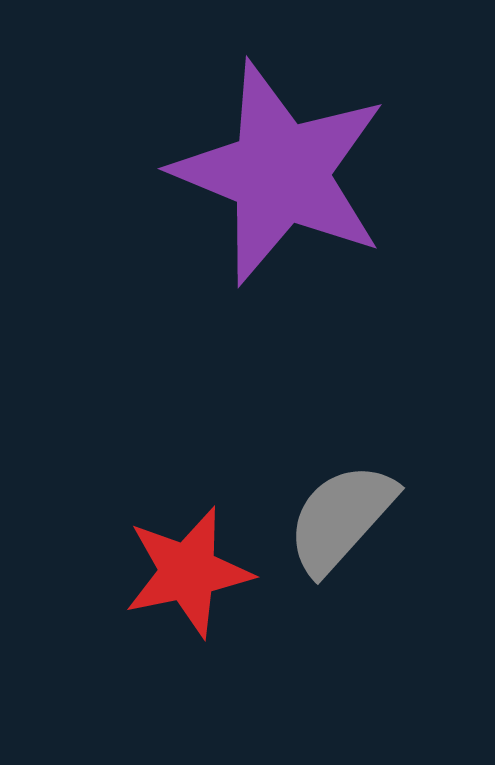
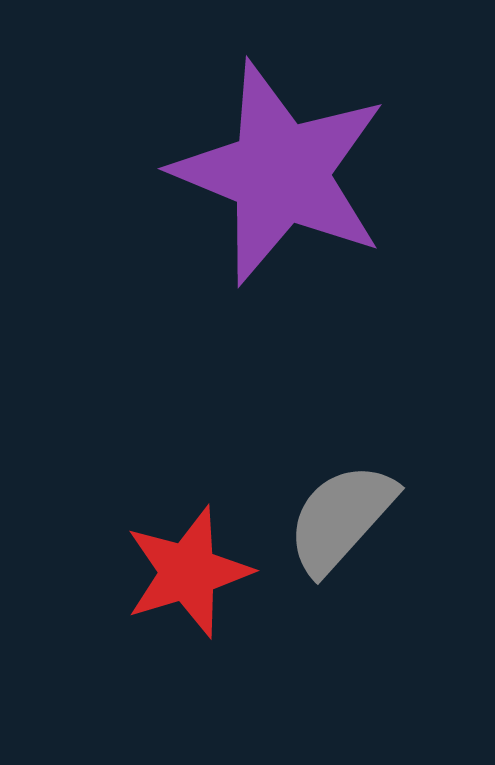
red star: rotated 5 degrees counterclockwise
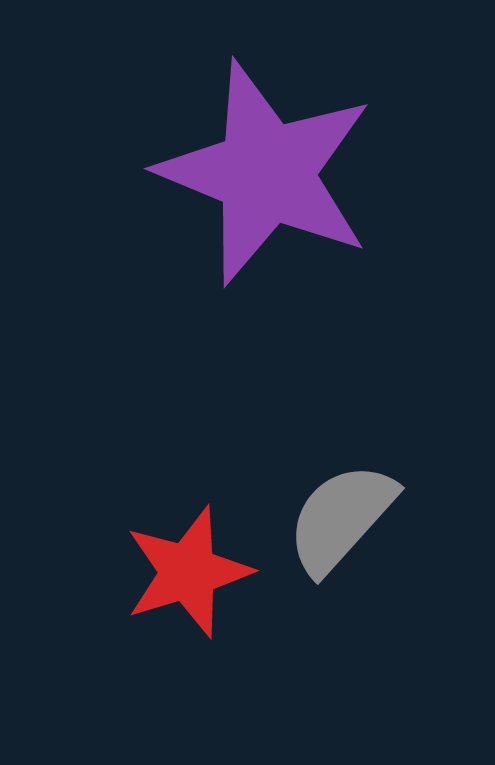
purple star: moved 14 px left
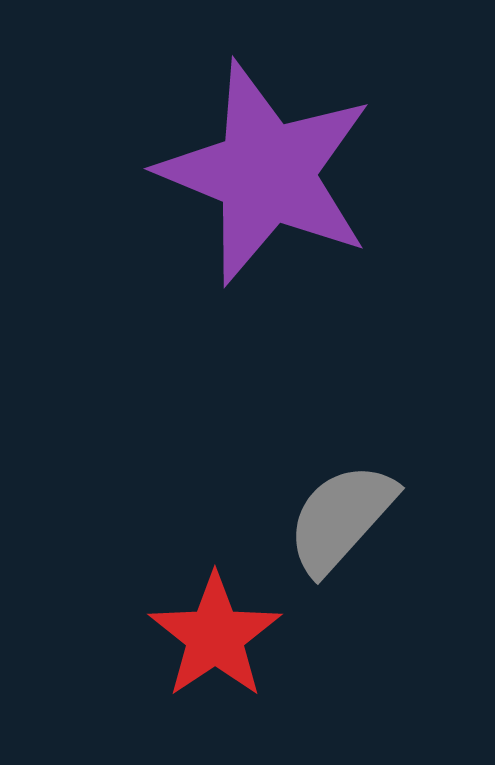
red star: moved 27 px right, 64 px down; rotated 17 degrees counterclockwise
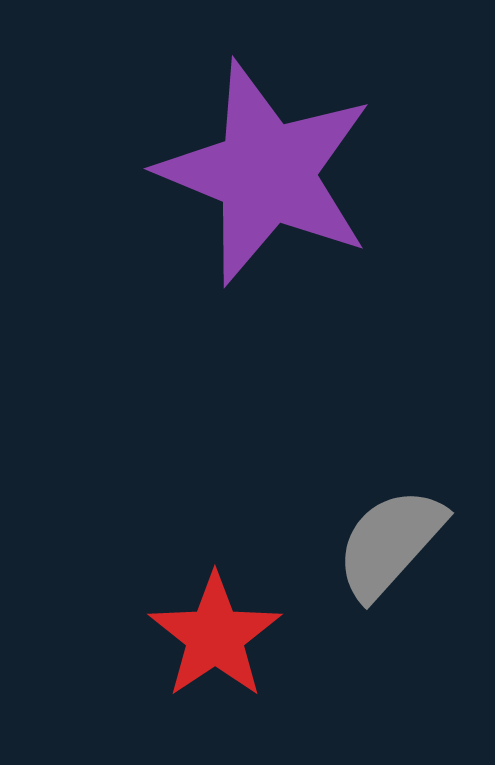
gray semicircle: moved 49 px right, 25 px down
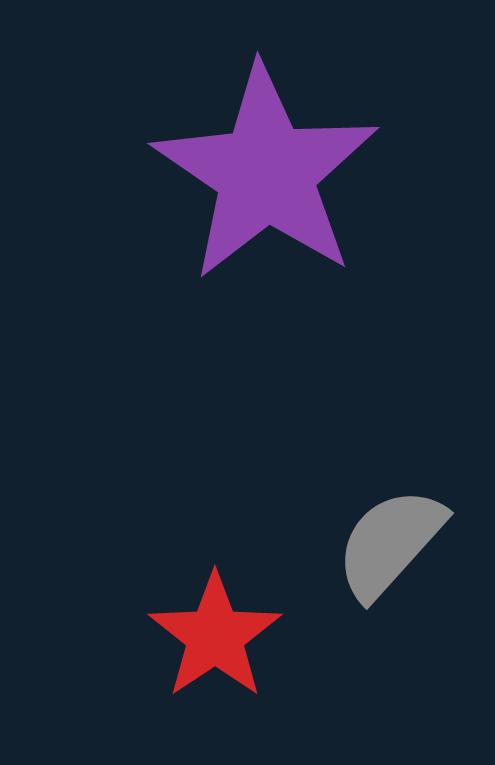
purple star: rotated 12 degrees clockwise
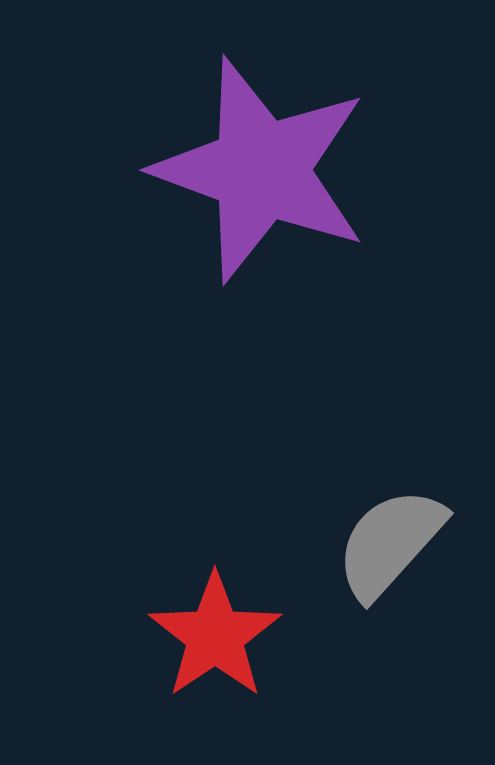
purple star: moved 5 px left, 3 px up; rotated 14 degrees counterclockwise
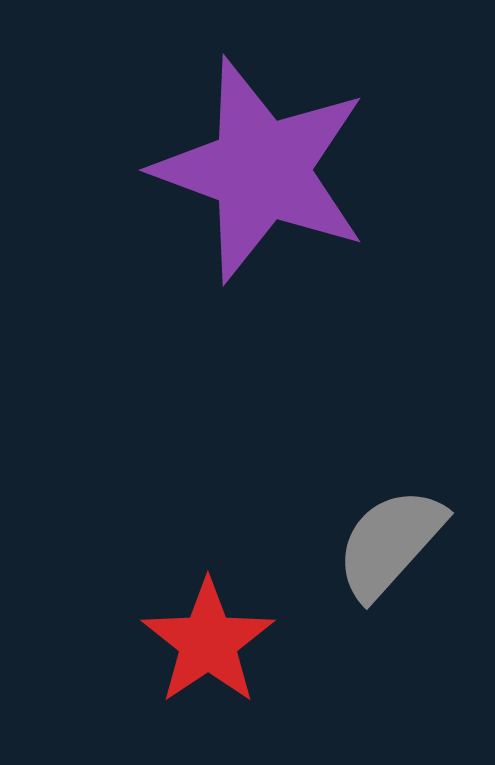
red star: moved 7 px left, 6 px down
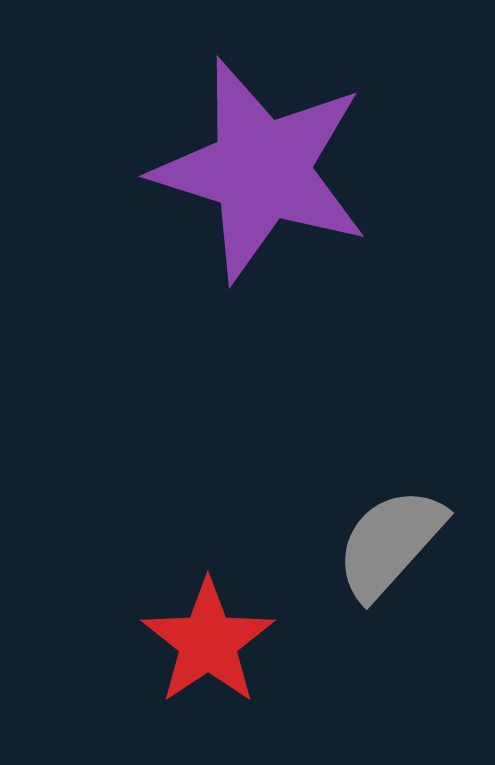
purple star: rotated 3 degrees counterclockwise
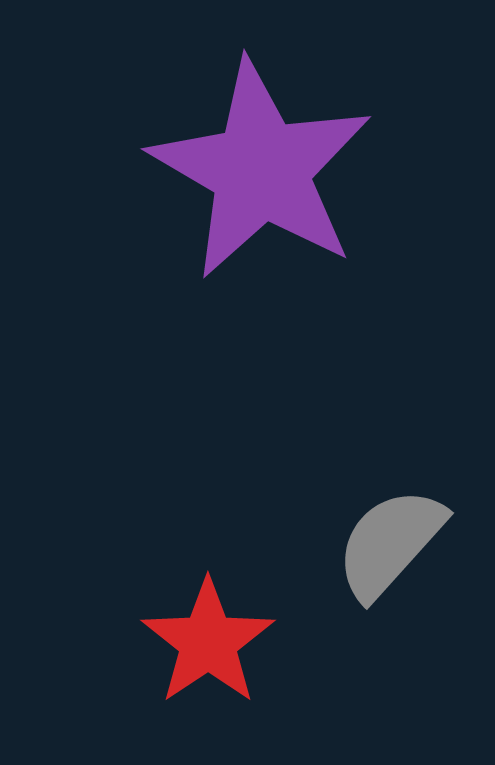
purple star: rotated 13 degrees clockwise
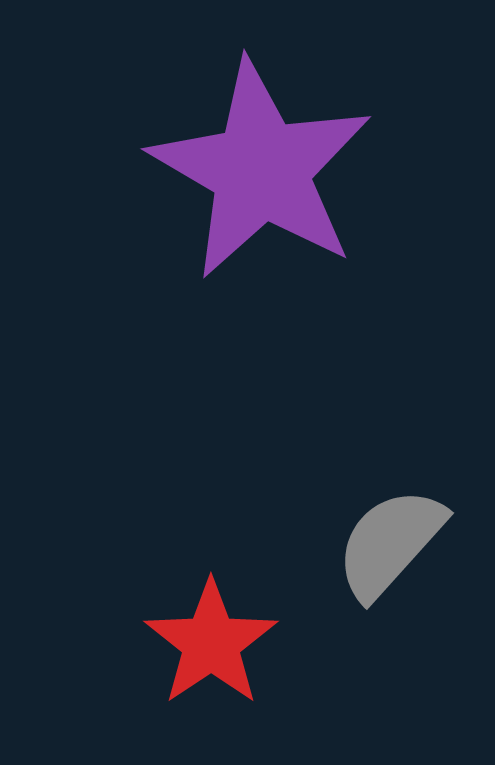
red star: moved 3 px right, 1 px down
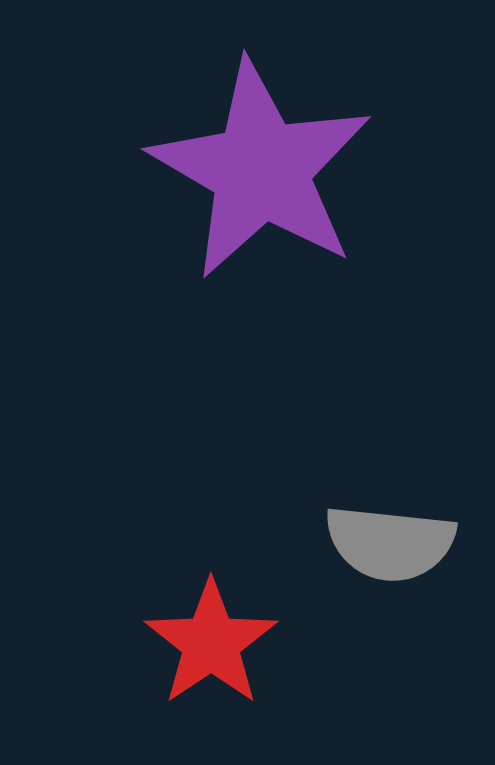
gray semicircle: rotated 126 degrees counterclockwise
